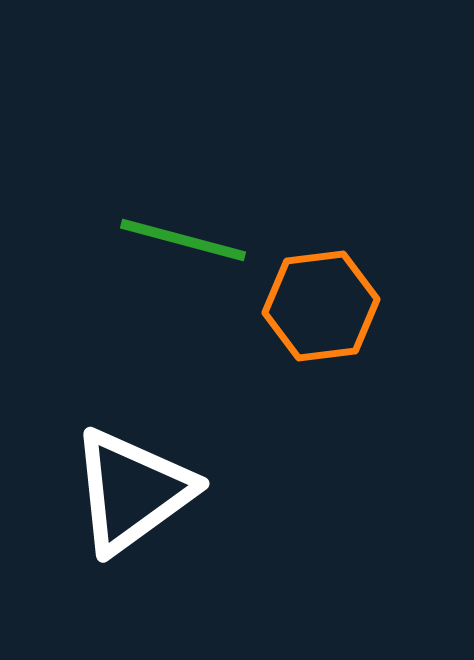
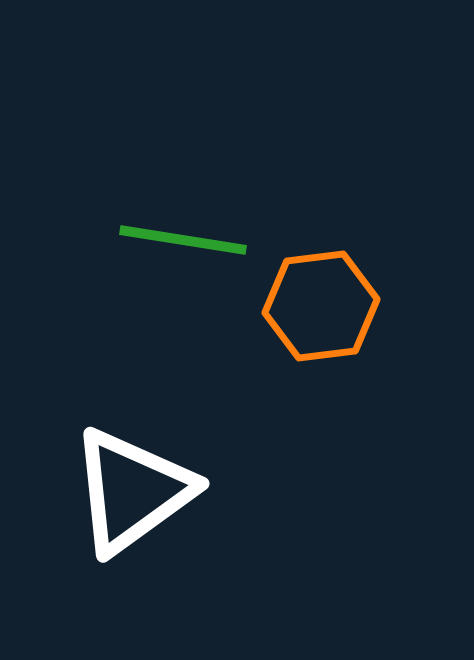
green line: rotated 6 degrees counterclockwise
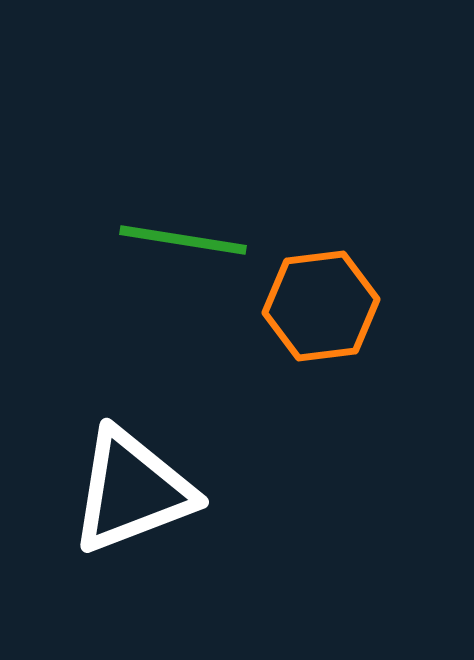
white triangle: rotated 15 degrees clockwise
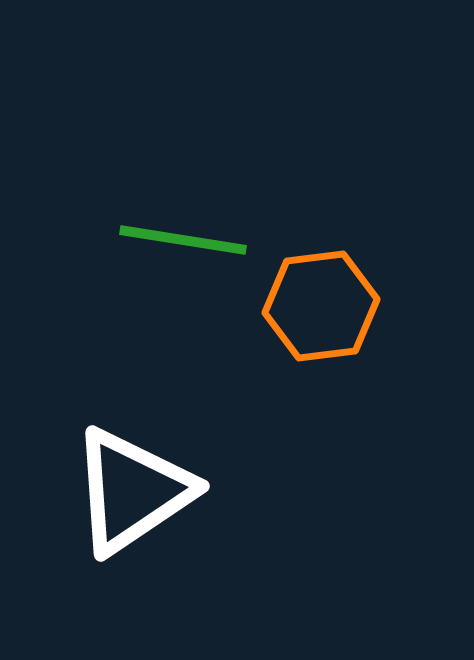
white triangle: rotated 13 degrees counterclockwise
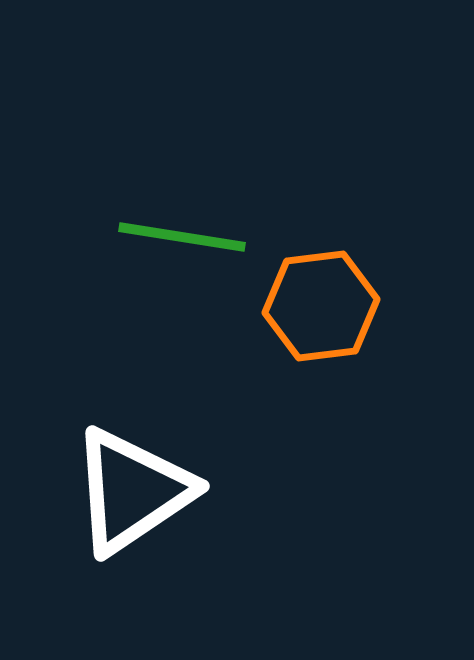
green line: moved 1 px left, 3 px up
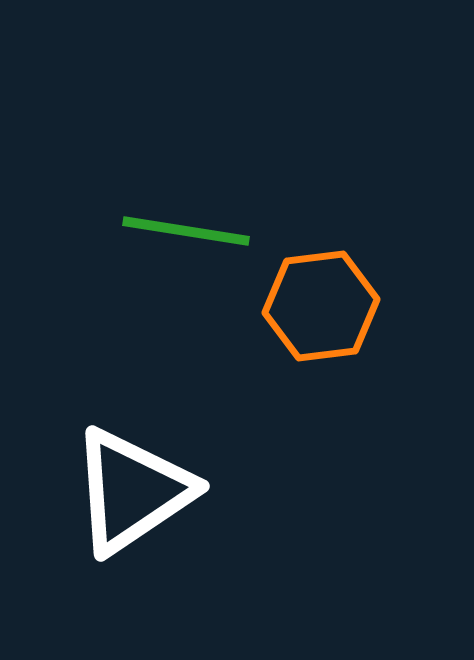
green line: moved 4 px right, 6 px up
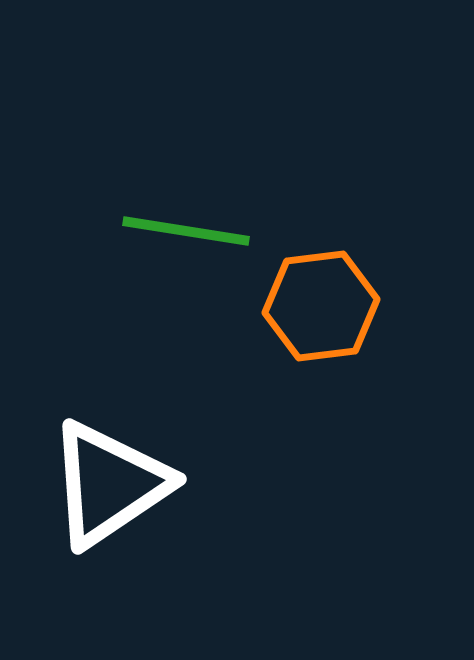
white triangle: moved 23 px left, 7 px up
